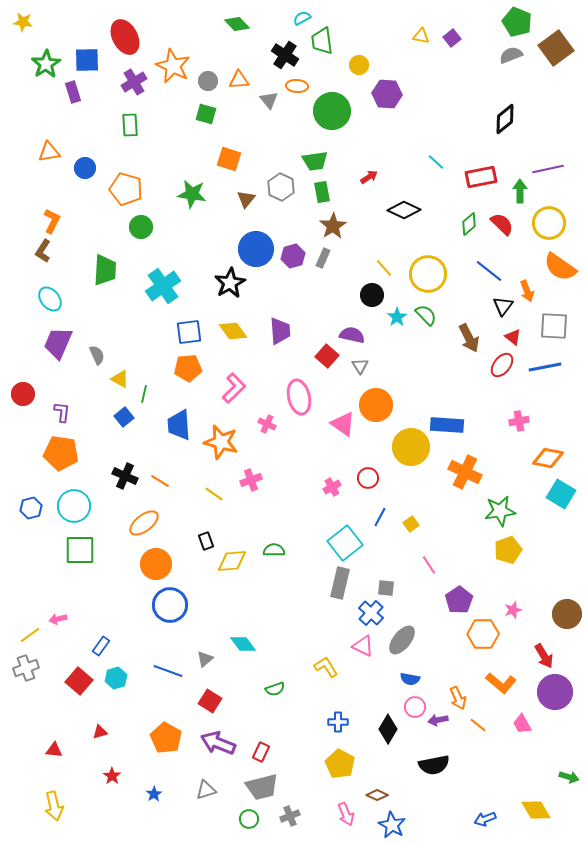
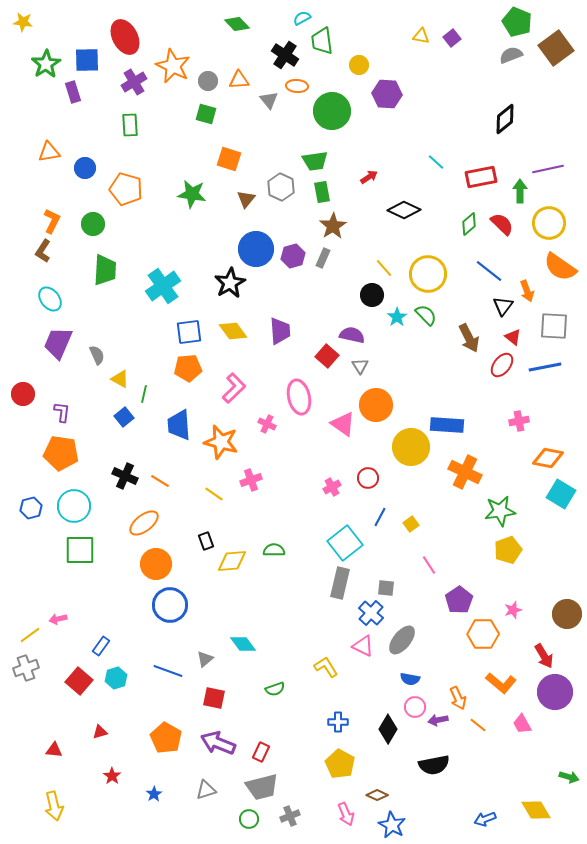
green circle at (141, 227): moved 48 px left, 3 px up
red square at (210, 701): moved 4 px right, 3 px up; rotated 20 degrees counterclockwise
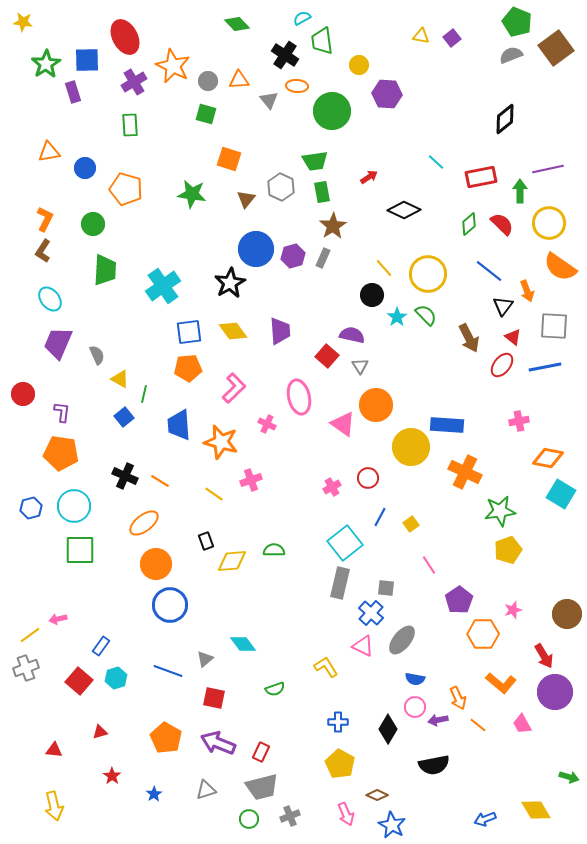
orange L-shape at (52, 221): moved 7 px left, 2 px up
blue semicircle at (410, 679): moved 5 px right
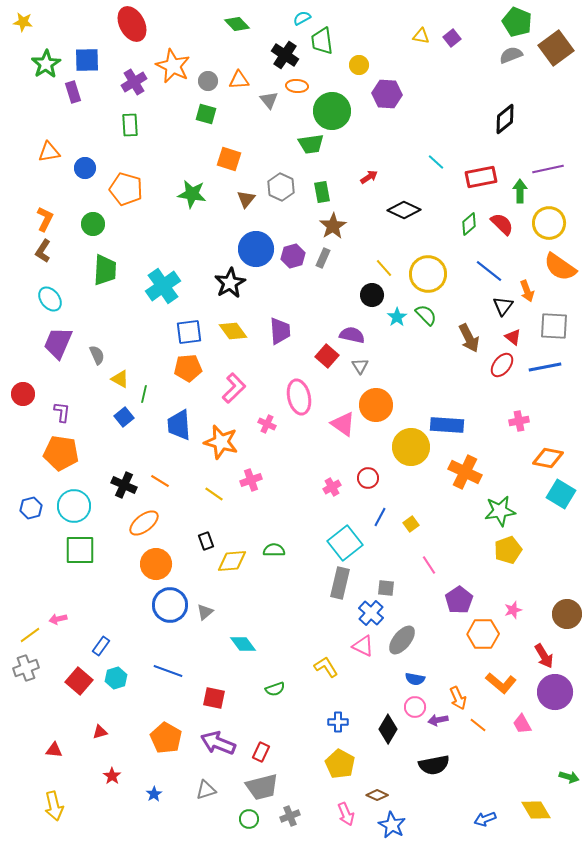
red ellipse at (125, 37): moved 7 px right, 13 px up
green trapezoid at (315, 161): moved 4 px left, 17 px up
black cross at (125, 476): moved 1 px left, 9 px down
gray triangle at (205, 659): moved 47 px up
